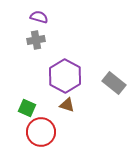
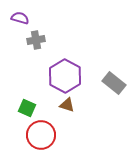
purple semicircle: moved 19 px left, 1 px down
red circle: moved 3 px down
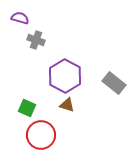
gray cross: rotated 30 degrees clockwise
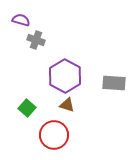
purple semicircle: moved 1 px right, 2 px down
gray rectangle: rotated 35 degrees counterclockwise
green square: rotated 18 degrees clockwise
red circle: moved 13 px right
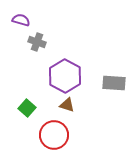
gray cross: moved 1 px right, 2 px down
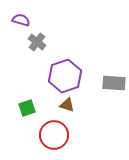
gray cross: rotated 18 degrees clockwise
purple hexagon: rotated 12 degrees clockwise
green square: rotated 30 degrees clockwise
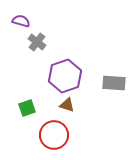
purple semicircle: moved 1 px down
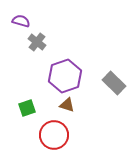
gray rectangle: rotated 40 degrees clockwise
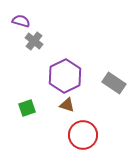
gray cross: moved 3 px left, 1 px up
purple hexagon: rotated 8 degrees counterclockwise
gray rectangle: rotated 10 degrees counterclockwise
red circle: moved 29 px right
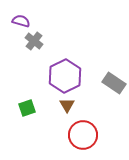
brown triangle: rotated 42 degrees clockwise
